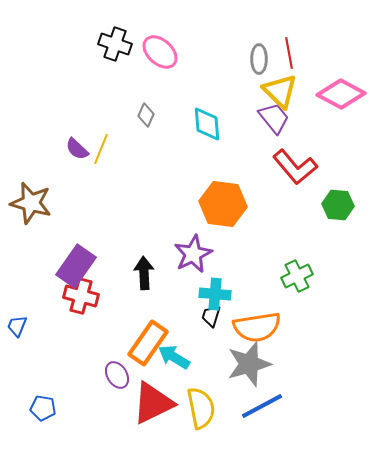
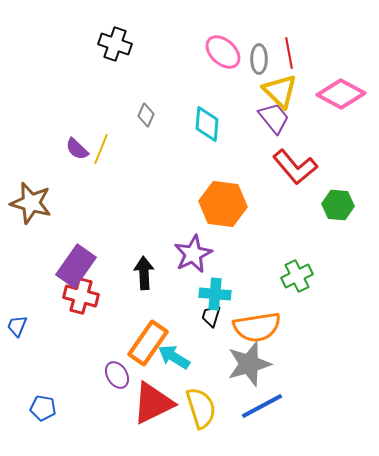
pink ellipse: moved 63 px right
cyan diamond: rotated 9 degrees clockwise
yellow semicircle: rotated 6 degrees counterclockwise
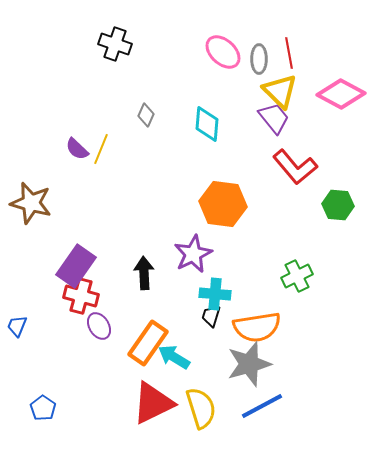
purple ellipse: moved 18 px left, 49 px up
blue pentagon: rotated 25 degrees clockwise
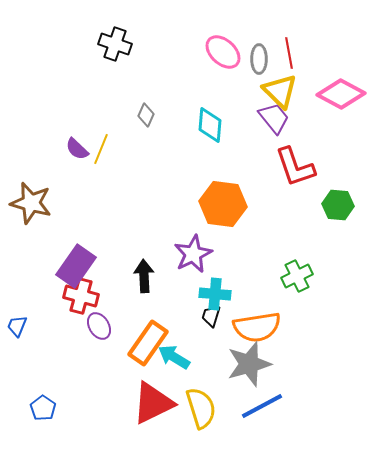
cyan diamond: moved 3 px right, 1 px down
red L-shape: rotated 21 degrees clockwise
black arrow: moved 3 px down
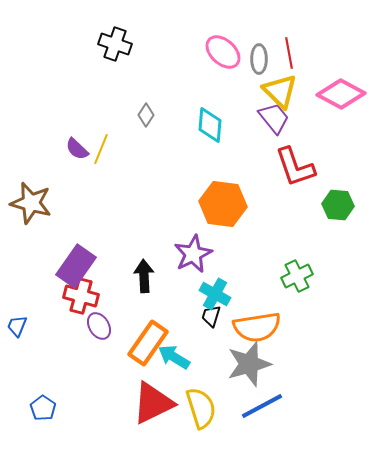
gray diamond: rotated 10 degrees clockwise
cyan cross: rotated 24 degrees clockwise
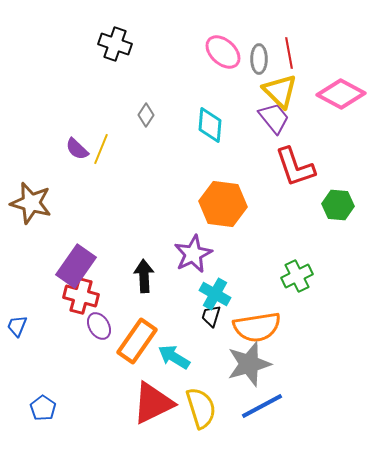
orange rectangle: moved 11 px left, 2 px up
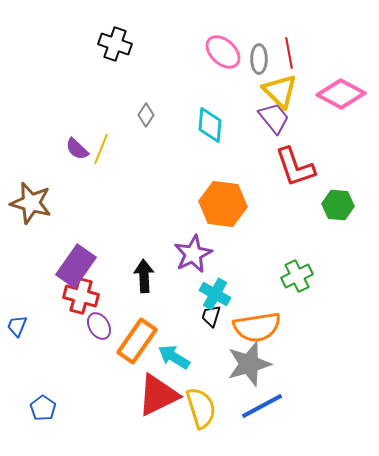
red triangle: moved 5 px right, 8 px up
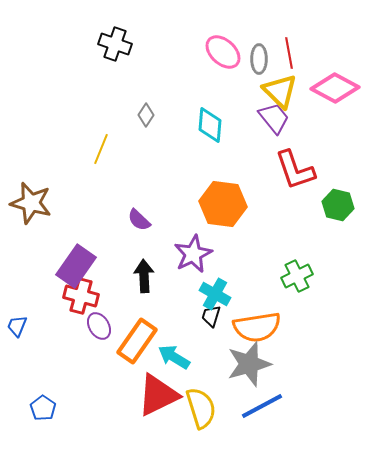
pink diamond: moved 6 px left, 6 px up
purple semicircle: moved 62 px right, 71 px down
red L-shape: moved 3 px down
green hexagon: rotated 8 degrees clockwise
